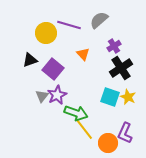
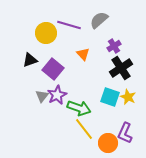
green arrow: moved 3 px right, 5 px up
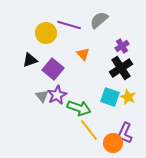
purple cross: moved 8 px right
gray triangle: rotated 16 degrees counterclockwise
yellow line: moved 5 px right, 1 px down
orange circle: moved 5 px right
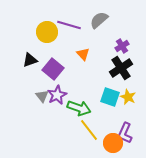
yellow circle: moved 1 px right, 1 px up
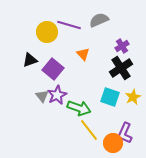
gray semicircle: rotated 18 degrees clockwise
yellow star: moved 5 px right; rotated 21 degrees clockwise
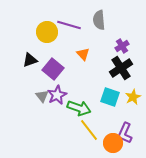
gray semicircle: rotated 72 degrees counterclockwise
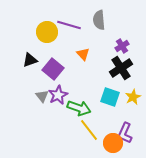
purple star: moved 1 px right
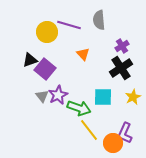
purple square: moved 8 px left
cyan square: moved 7 px left; rotated 18 degrees counterclockwise
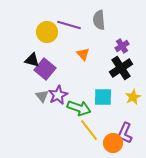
black triangle: moved 2 px right; rotated 35 degrees clockwise
